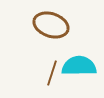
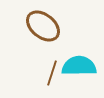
brown ellipse: moved 8 px left, 1 px down; rotated 20 degrees clockwise
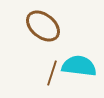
cyan semicircle: rotated 8 degrees clockwise
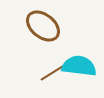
brown line: rotated 40 degrees clockwise
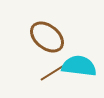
brown ellipse: moved 4 px right, 11 px down
